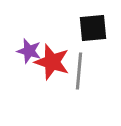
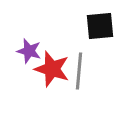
black square: moved 7 px right, 2 px up
red star: moved 7 px down
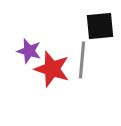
gray line: moved 3 px right, 11 px up
